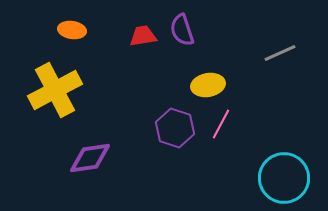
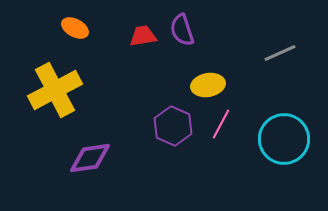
orange ellipse: moved 3 px right, 2 px up; rotated 20 degrees clockwise
purple hexagon: moved 2 px left, 2 px up; rotated 6 degrees clockwise
cyan circle: moved 39 px up
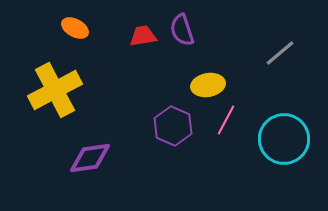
gray line: rotated 16 degrees counterclockwise
pink line: moved 5 px right, 4 px up
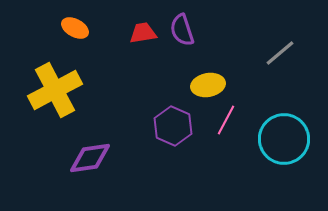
red trapezoid: moved 3 px up
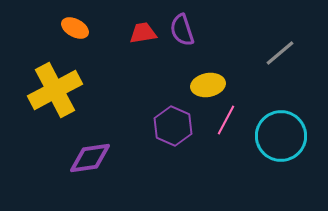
cyan circle: moved 3 px left, 3 px up
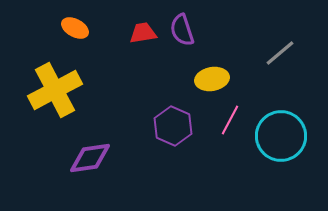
yellow ellipse: moved 4 px right, 6 px up
pink line: moved 4 px right
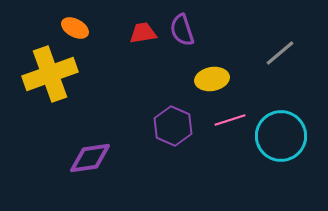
yellow cross: moved 5 px left, 16 px up; rotated 8 degrees clockwise
pink line: rotated 44 degrees clockwise
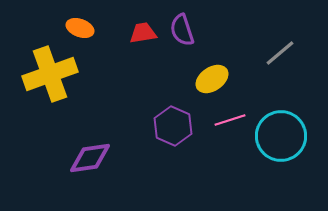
orange ellipse: moved 5 px right; rotated 8 degrees counterclockwise
yellow ellipse: rotated 24 degrees counterclockwise
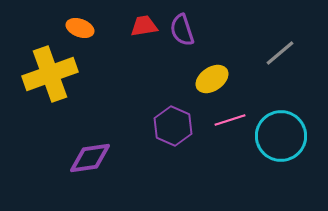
red trapezoid: moved 1 px right, 7 px up
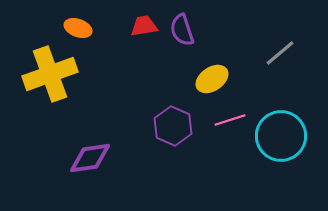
orange ellipse: moved 2 px left
